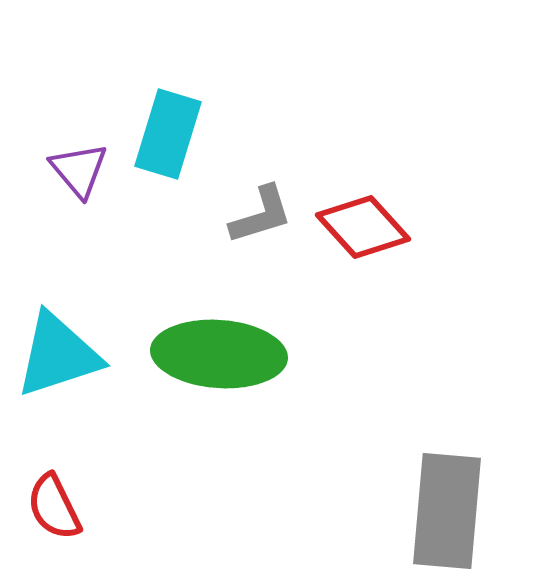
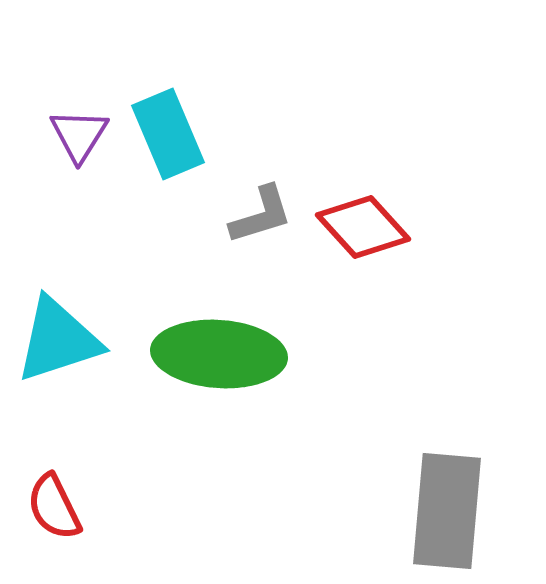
cyan rectangle: rotated 40 degrees counterclockwise
purple triangle: moved 35 px up; rotated 12 degrees clockwise
cyan triangle: moved 15 px up
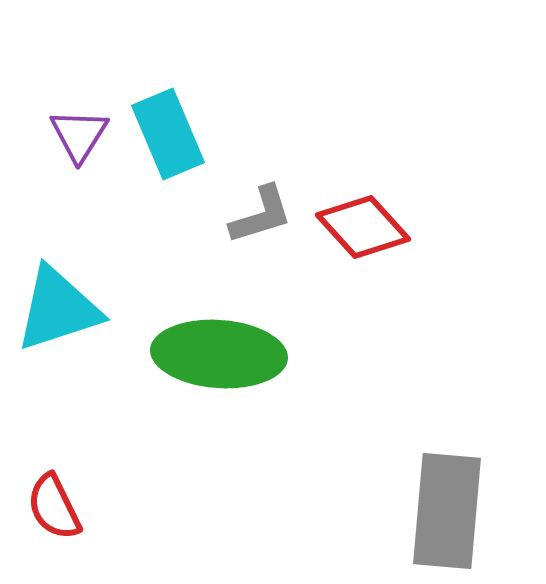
cyan triangle: moved 31 px up
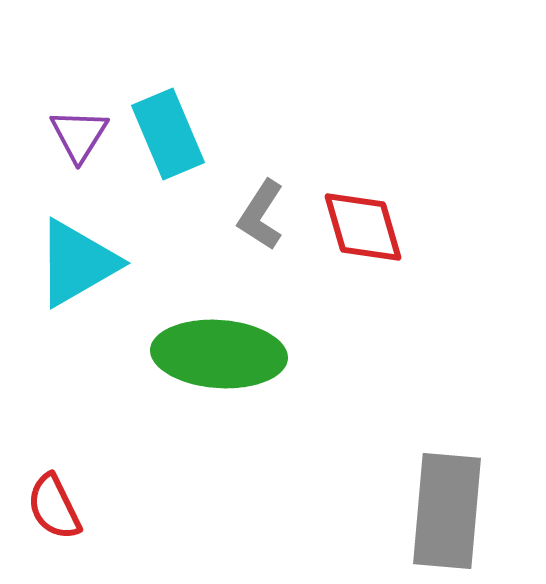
gray L-shape: rotated 140 degrees clockwise
red diamond: rotated 26 degrees clockwise
cyan triangle: moved 19 px right, 46 px up; rotated 12 degrees counterclockwise
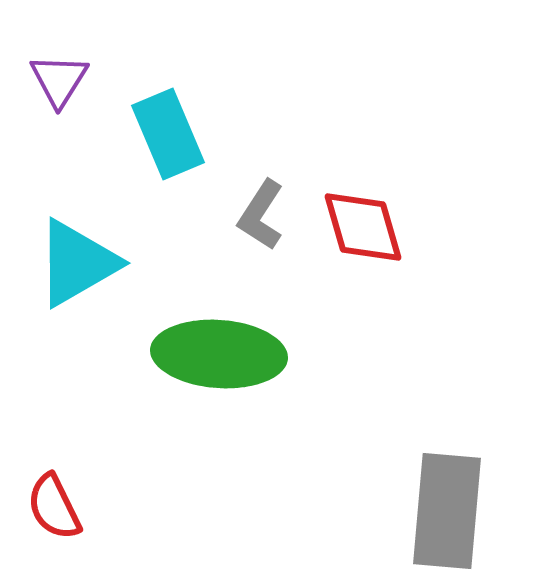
purple triangle: moved 20 px left, 55 px up
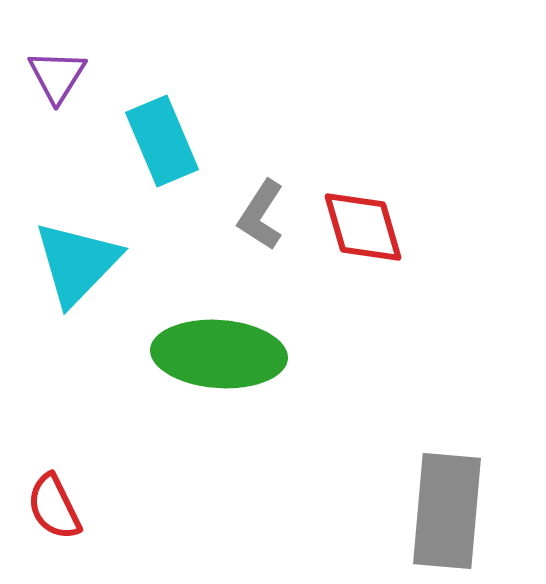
purple triangle: moved 2 px left, 4 px up
cyan rectangle: moved 6 px left, 7 px down
cyan triangle: rotated 16 degrees counterclockwise
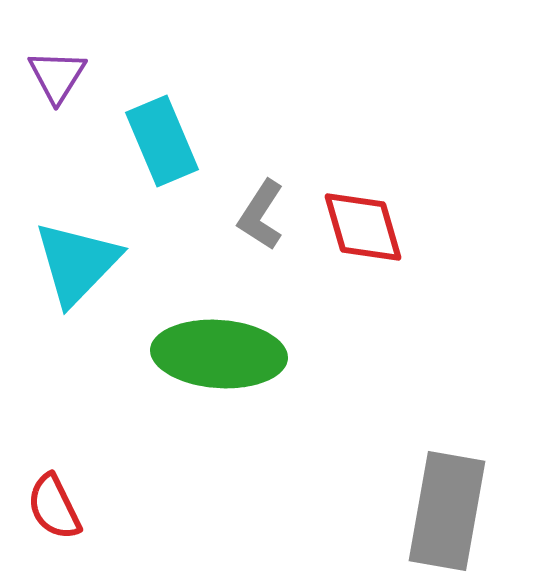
gray rectangle: rotated 5 degrees clockwise
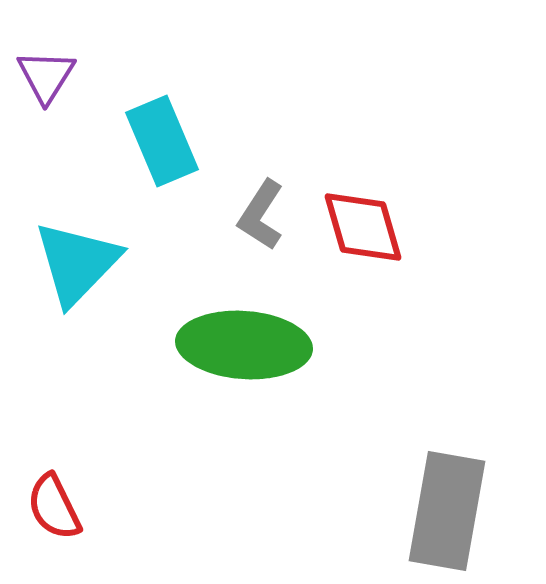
purple triangle: moved 11 px left
green ellipse: moved 25 px right, 9 px up
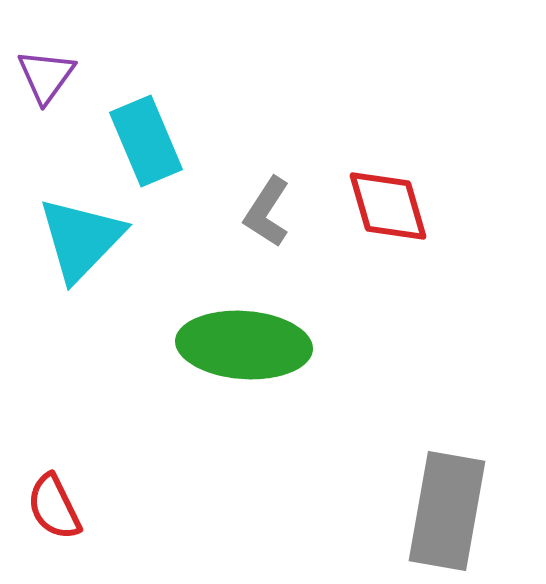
purple triangle: rotated 4 degrees clockwise
cyan rectangle: moved 16 px left
gray L-shape: moved 6 px right, 3 px up
red diamond: moved 25 px right, 21 px up
cyan triangle: moved 4 px right, 24 px up
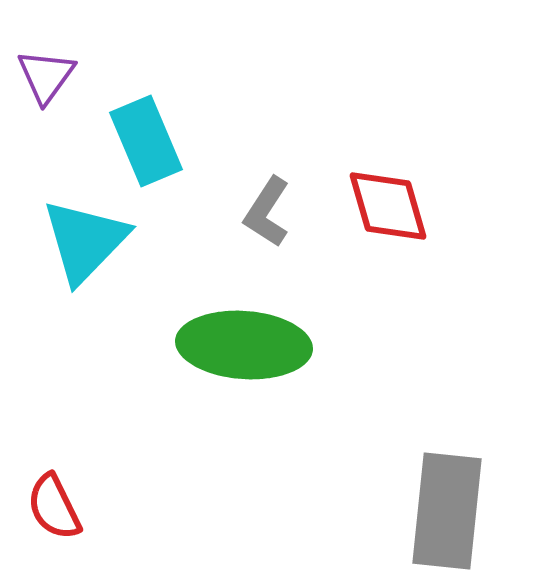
cyan triangle: moved 4 px right, 2 px down
gray rectangle: rotated 4 degrees counterclockwise
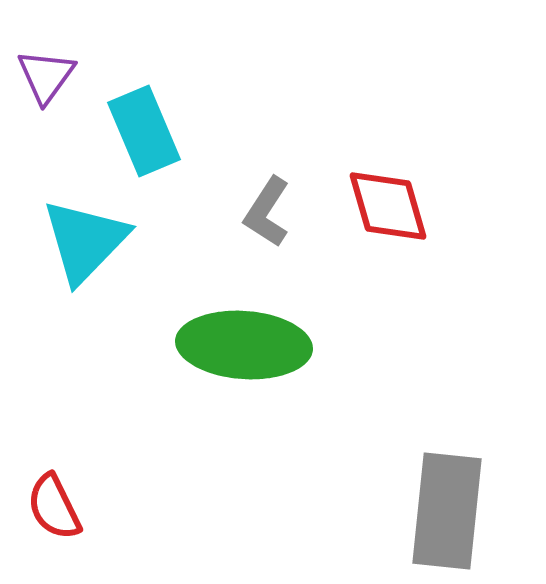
cyan rectangle: moved 2 px left, 10 px up
